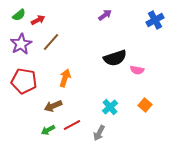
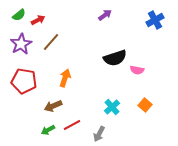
cyan cross: moved 2 px right
gray arrow: moved 1 px down
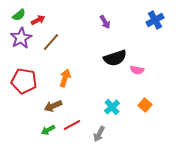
purple arrow: moved 7 px down; rotated 96 degrees clockwise
purple star: moved 6 px up
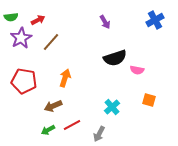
green semicircle: moved 8 px left, 2 px down; rotated 32 degrees clockwise
orange square: moved 4 px right, 5 px up; rotated 24 degrees counterclockwise
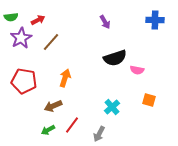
blue cross: rotated 30 degrees clockwise
red line: rotated 24 degrees counterclockwise
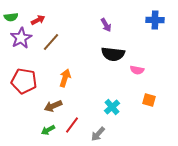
purple arrow: moved 1 px right, 3 px down
black semicircle: moved 2 px left, 4 px up; rotated 25 degrees clockwise
gray arrow: moved 1 px left; rotated 14 degrees clockwise
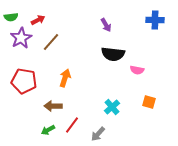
orange square: moved 2 px down
brown arrow: rotated 24 degrees clockwise
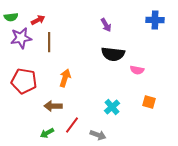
purple star: rotated 20 degrees clockwise
brown line: moved 2 px left; rotated 42 degrees counterclockwise
green arrow: moved 1 px left, 3 px down
gray arrow: moved 1 px down; rotated 112 degrees counterclockwise
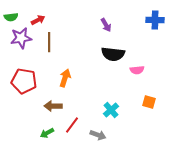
pink semicircle: rotated 16 degrees counterclockwise
cyan cross: moved 1 px left, 3 px down
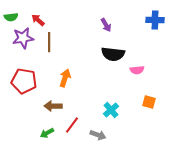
red arrow: rotated 112 degrees counterclockwise
purple star: moved 2 px right
